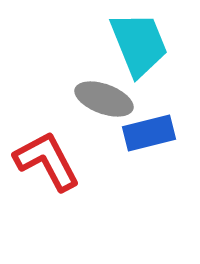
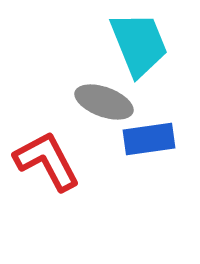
gray ellipse: moved 3 px down
blue rectangle: moved 6 px down; rotated 6 degrees clockwise
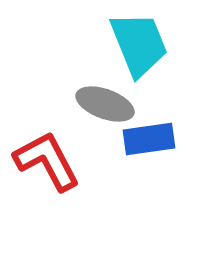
gray ellipse: moved 1 px right, 2 px down
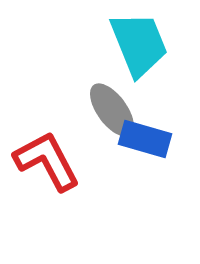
gray ellipse: moved 7 px right, 6 px down; rotated 34 degrees clockwise
blue rectangle: moved 4 px left; rotated 24 degrees clockwise
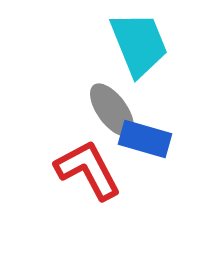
red L-shape: moved 41 px right, 9 px down
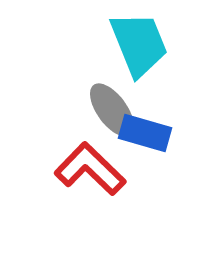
blue rectangle: moved 6 px up
red L-shape: moved 2 px right, 1 px up; rotated 18 degrees counterclockwise
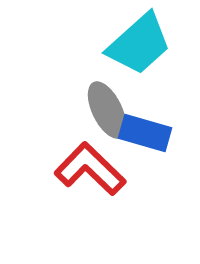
cyan trapezoid: rotated 70 degrees clockwise
gray ellipse: moved 5 px left; rotated 10 degrees clockwise
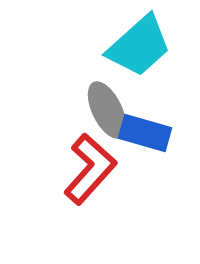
cyan trapezoid: moved 2 px down
red L-shape: rotated 88 degrees clockwise
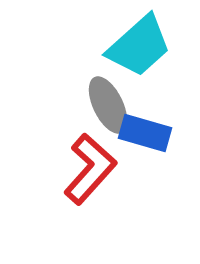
gray ellipse: moved 1 px right, 5 px up
